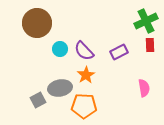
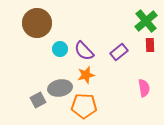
green cross: rotated 15 degrees counterclockwise
purple rectangle: rotated 12 degrees counterclockwise
orange star: rotated 18 degrees clockwise
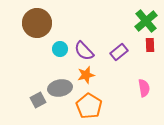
orange pentagon: moved 5 px right; rotated 30 degrees clockwise
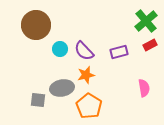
brown circle: moved 1 px left, 2 px down
red rectangle: rotated 64 degrees clockwise
purple rectangle: rotated 24 degrees clockwise
gray ellipse: moved 2 px right
gray square: rotated 35 degrees clockwise
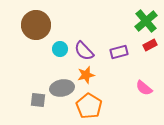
pink semicircle: rotated 138 degrees clockwise
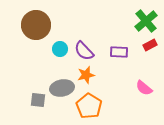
purple rectangle: rotated 18 degrees clockwise
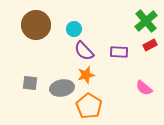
cyan circle: moved 14 px right, 20 px up
gray square: moved 8 px left, 17 px up
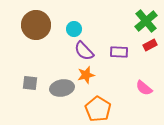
orange pentagon: moved 9 px right, 3 px down
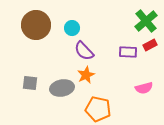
cyan circle: moved 2 px left, 1 px up
purple rectangle: moved 9 px right
orange star: rotated 12 degrees counterclockwise
pink semicircle: rotated 54 degrees counterclockwise
orange pentagon: rotated 20 degrees counterclockwise
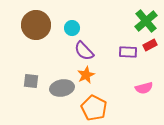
gray square: moved 1 px right, 2 px up
orange pentagon: moved 4 px left, 1 px up; rotated 15 degrees clockwise
